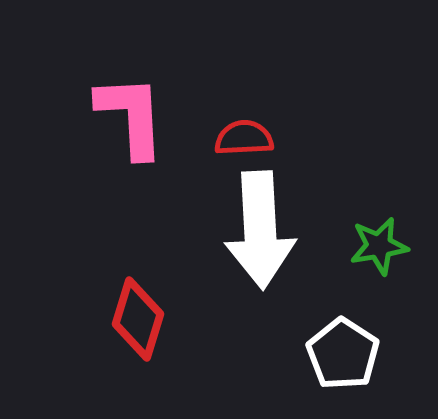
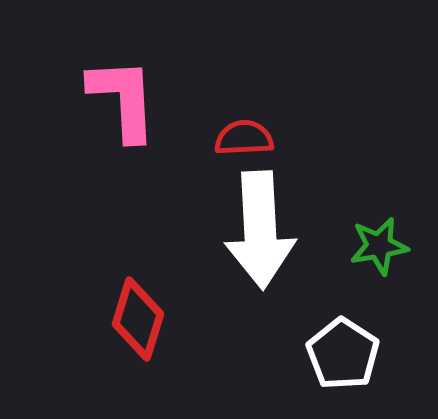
pink L-shape: moved 8 px left, 17 px up
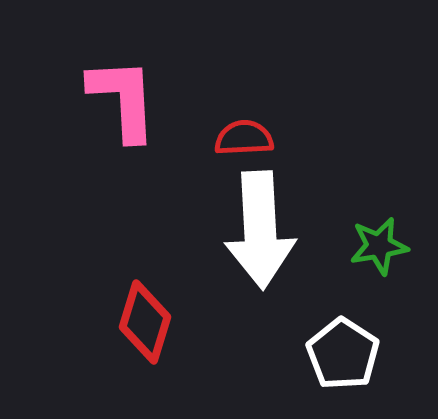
red diamond: moved 7 px right, 3 px down
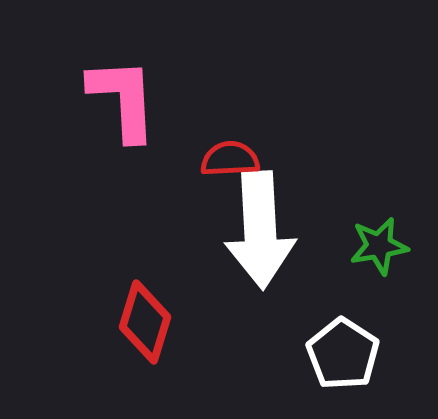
red semicircle: moved 14 px left, 21 px down
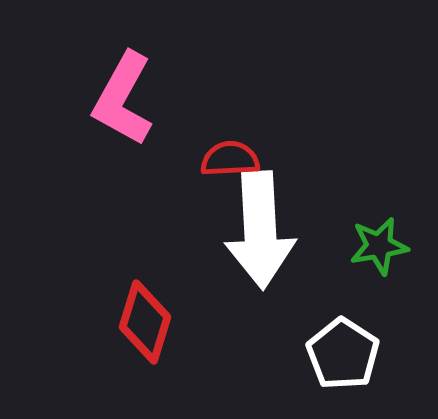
pink L-shape: rotated 148 degrees counterclockwise
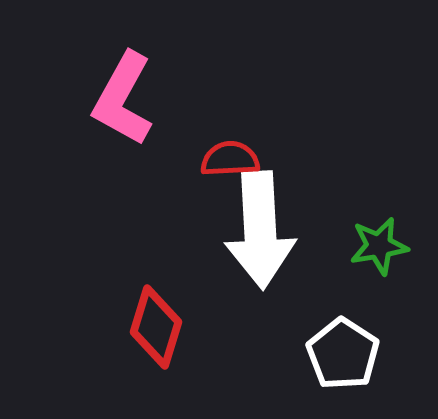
red diamond: moved 11 px right, 5 px down
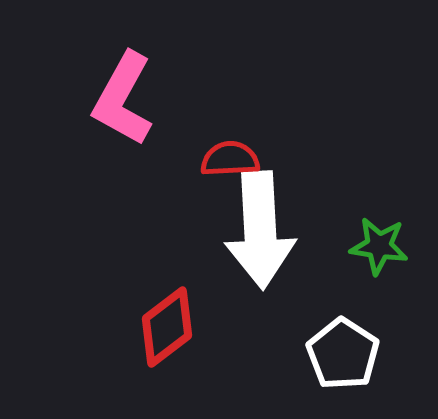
green star: rotated 18 degrees clockwise
red diamond: moved 11 px right; rotated 36 degrees clockwise
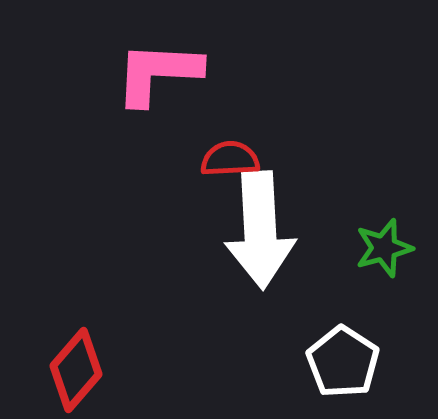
pink L-shape: moved 35 px right, 26 px up; rotated 64 degrees clockwise
green star: moved 5 px right, 2 px down; rotated 24 degrees counterclockwise
red diamond: moved 91 px left, 43 px down; rotated 12 degrees counterclockwise
white pentagon: moved 8 px down
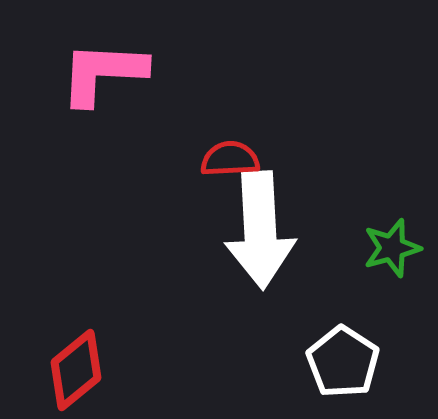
pink L-shape: moved 55 px left
green star: moved 8 px right
red diamond: rotated 10 degrees clockwise
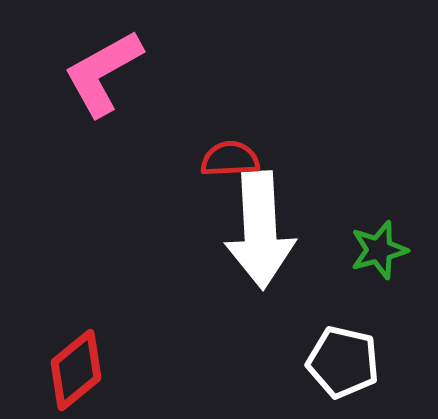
pink L-shape: rotated 32 degrees counterclockwise
green star: moved 13 px left, 2 px down
white pentagon: rotated 20 degrees counterclockwise
